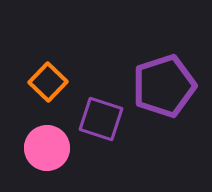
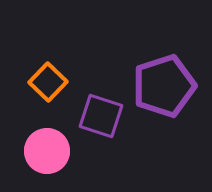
purple square: moved 3 px up
pink circle: moved 3 px down
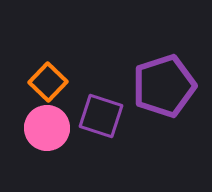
pink circle: moved 23 px up
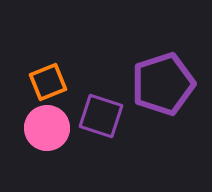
orange square: rotated 24 degrees clockwise
purple pentagon: moved 1 px left, 2 px up
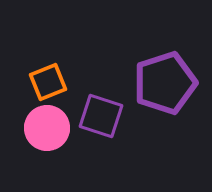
purple pentagon: moved 2 px right, 1 px up
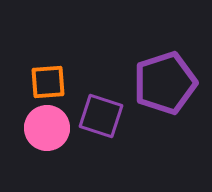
orange square: rotated 18 degrees clockwise
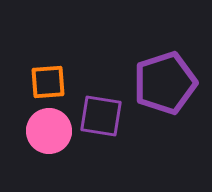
purple square: rotated 9 degrees counterclockwise
pink circle: moved 2 px right, 3 px down
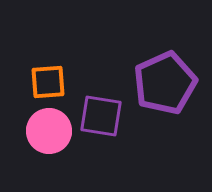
purple pentagon: rotated 6 degrees counterclockwise
